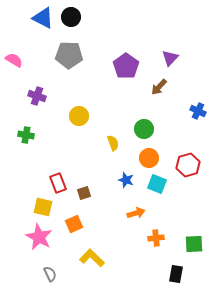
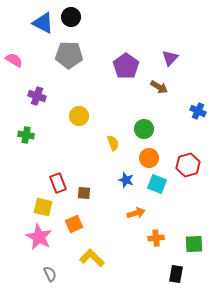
blue triangle: moved 5 px down
brown arrow: rotated 102 degrees counterclockwise
brown square: rotated 24 degrees clockwise
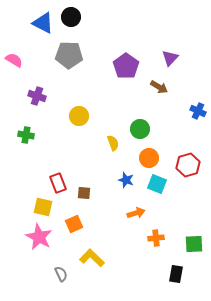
green circle: moved 4 px left
gray semicircle: moved 11 px right
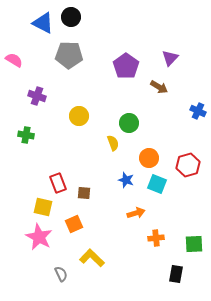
green circle: moved 11 px left, 6 px up
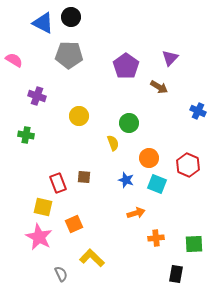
red hexagon: rotated 20 degrees counterclockwise
brown square: moved 16 px up
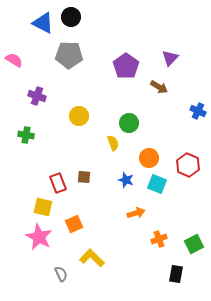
orange cross: moved 3 px right, 1 px down; rotated 14 degrees counterclockwise
green square: rotated 24 degrees counterclockwise
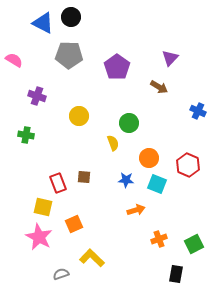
purple pentagon: moved 9 px left, 1 px down
blue star: rotated 14 degrees counterclockwise
orange arrow: moved 3 px up
gray semicircle: rotated 84 degrees counterclockwise
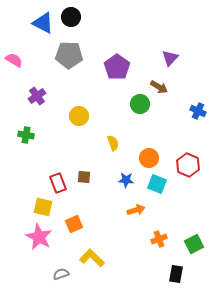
purple cross: rotated 36 degrees clockwise
green circle: moved 11 px right, 19 px up
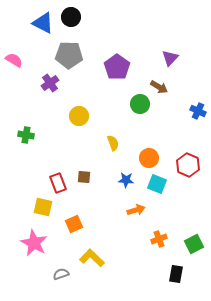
purple cross: moved 13 px right, 13 px up
pink star: moved 5 px left, 6 px down
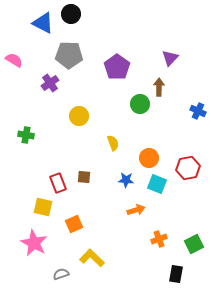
black circle: moved 3 px up
brown arrow: rotated 120 degrees counterclockwise
red hexagon: moved 3 px down; rotated 25 degrees clockwise
